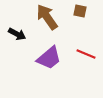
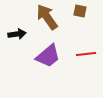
black arrow: rotated 36 degrees counterclockwise
red line: rotated 30 degrees counterclockwise
purple trapezoid: moved 1 px left, 2 px up
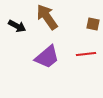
brown square: moved 13 px right, 13 px down
black arrow: moved 8 px up; rotated 36 degrees clockwise
purple trapezoid: moved 1 px left, 1 px down
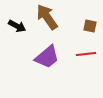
brown square: moved 3 px left, 2 px down
